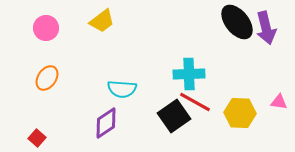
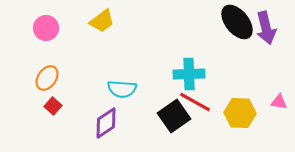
red square: moved 16 px right, 32 px up
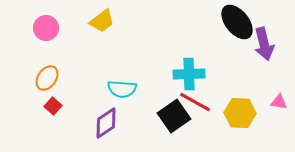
purple arrow: moved 2 px left, 16 px down
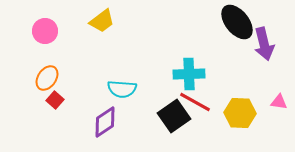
pink circle: moved 1 px left, 3 px down
red square: moved 2 px right, 6 px up
purple diamond: moved 1 px left, 1 px up
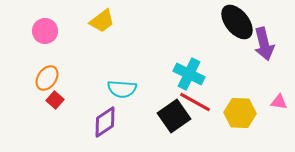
cyan cross: rotated 28 degrees clockwise
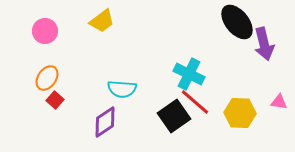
red line: rotated 12 degrees clockwise
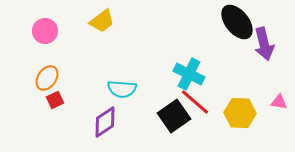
red square: rotated 24 degrees clockwise
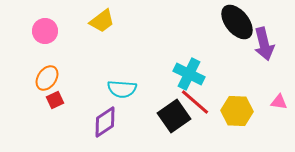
yellow hexagon: moved 3 px left, 2 px up
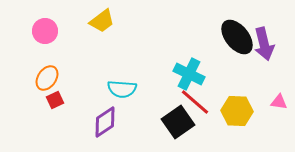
black ellipse: moved 15 px down
black square: moved 4 px right, 6 px down
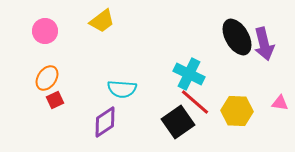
black ellipse: rotated 9 degrees clockwise
pink triangle: moved 1 px right, 1 px down
